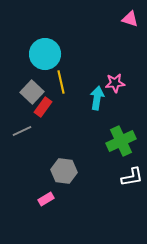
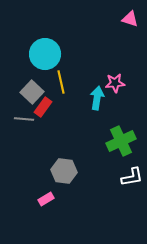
gray line: moved 2 px right, 12 px up; rotated 30 degrees clockwise
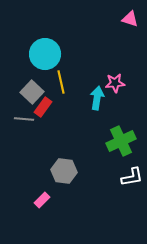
pink rectangle: moved 4 px left, 1 px down; rotated 14 degrees counterclockwise
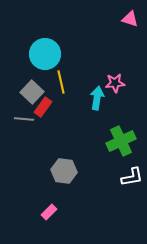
pink rectangle: moved 7 px right, 12 px down
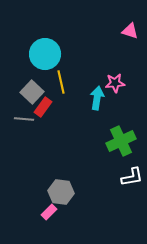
pink triangle: moved 12 px down
gray hexagon: moved 3 px left, 21 px down
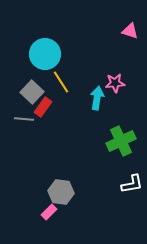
yellow line: rotated 20 degrees counterclockwise
white L-shape: moved 7 px down
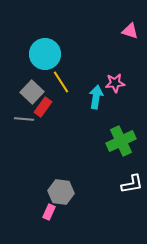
cyan arrow: moved 1 px left, 1 px up
pink rectangle: rotated 21 degrees counterclockwise
